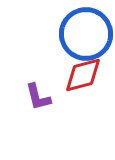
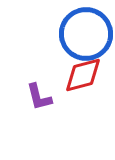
purple L-shape: moved 1 px right
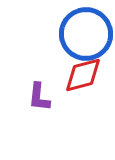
purple L-shape: rotated 20 degrees clockwise
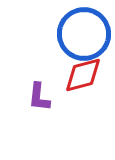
blue circle: moved 2 px left
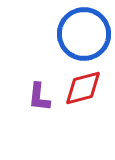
red diamond: moved 13 px down
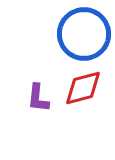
purple L-shape: moved 1 px left, 1 px down
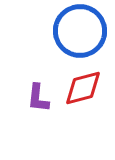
blue circle: moved 4 px left, 3 px up
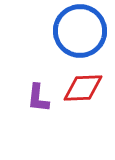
red diamond: rotated 12 degrees clockwise
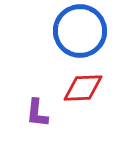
purple L-shape: moved 1 px left, 15 px down
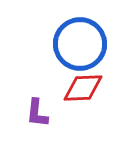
blue circle: moved 13 px down
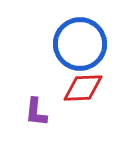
purple L-shape: moved 1 px left, 1 px up
